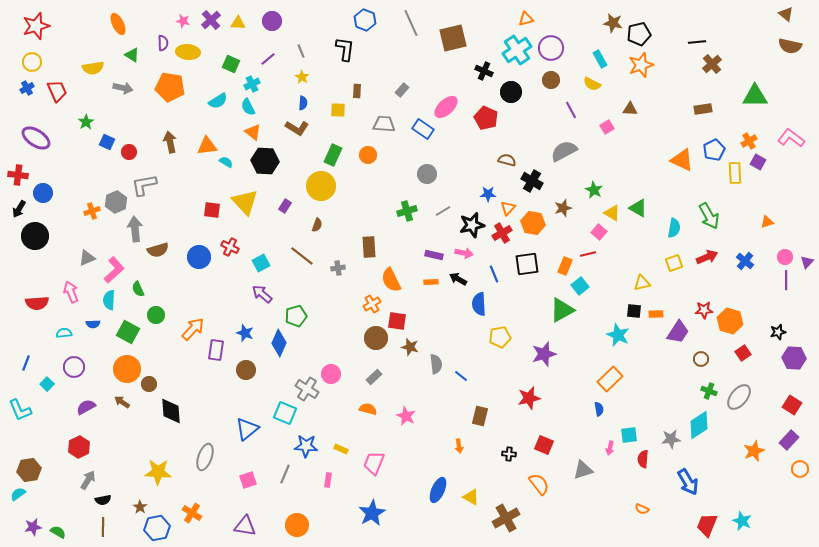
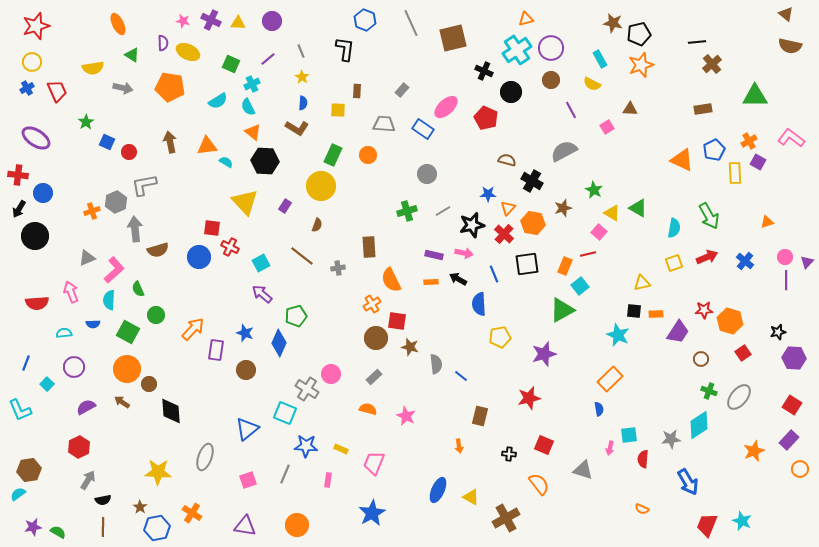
purple cross at (211, 20): rotated 24 degrees counterclockwise
yellow ellipse at (188, 52): rotated 20 degrees clockwise
red square at (212, 210): moved 18 px down
red cross at (502, 233): moved 2 px right, 1 px down; rotated 18 degrees counterclockwise
gray triangle at (583, 470): rotated 35 degrees clockwise
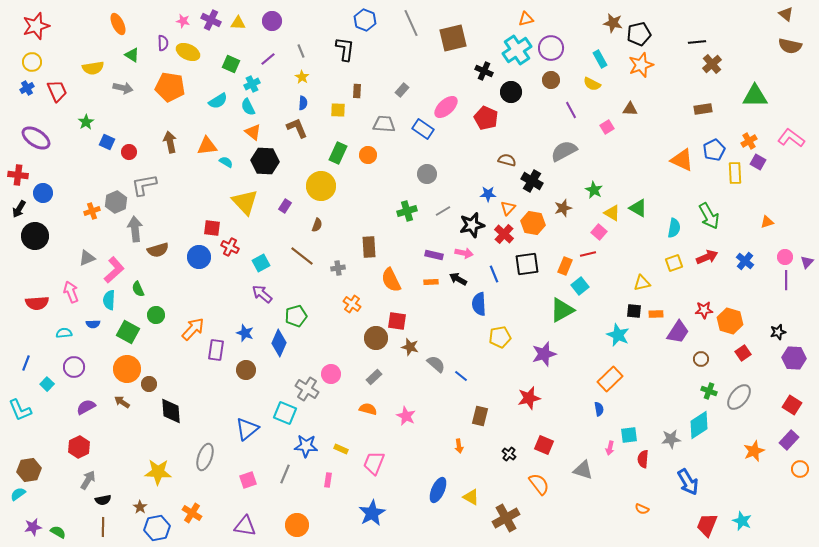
brown L-shape at (297, 128): rotated 145 degrees counterclockwise
green rectangle at (333, 155): moved 5 px right, 2 px up
orange cross at (372, 304): moved 20 px left; rotated 24 degrees counterclockwise
gray semicircle at (436, 364): rotated 42 degrees counterclockwise
black cross at (509, 454): rotated 32 degrees clockwise
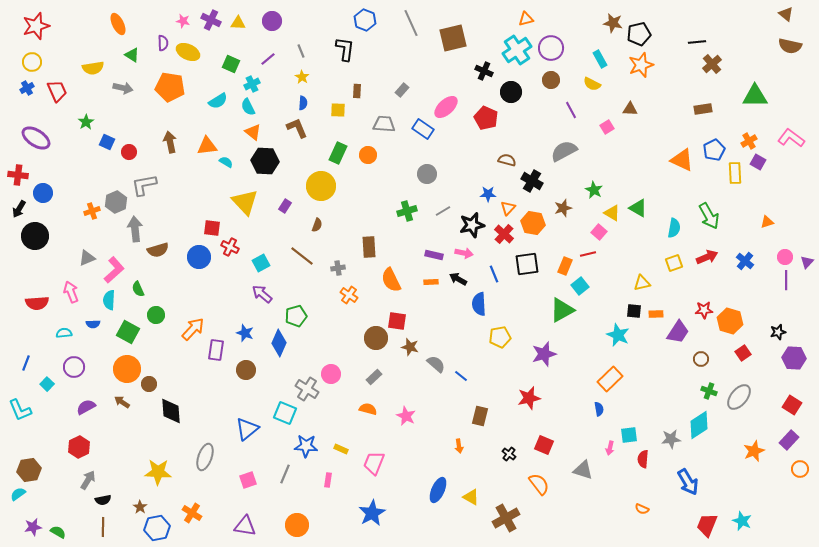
orange cross at (352, 304): moved 3 px left, 9 px up
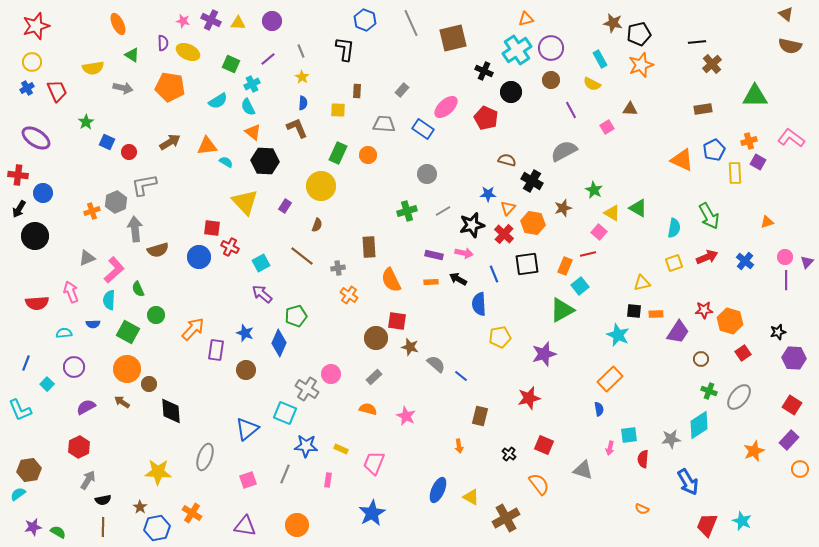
orange cross at (749, 141): rotated 14 degrees clockwise
brown arrow at (170, 142): rotated 70 degrees clockwise
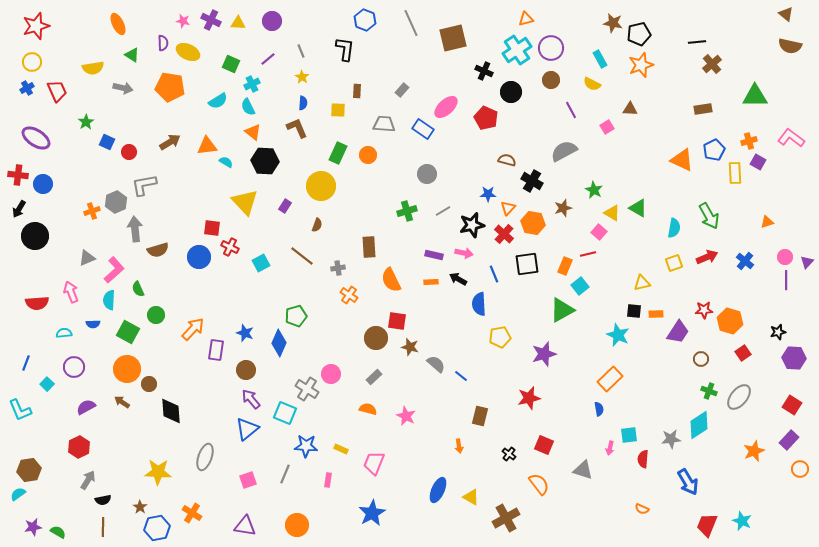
blue circle at (43, 193): moved 9 px up
purple arrow at (262, 294): moved 11 px left, 105 px down; rotated 10 degrees clockwise
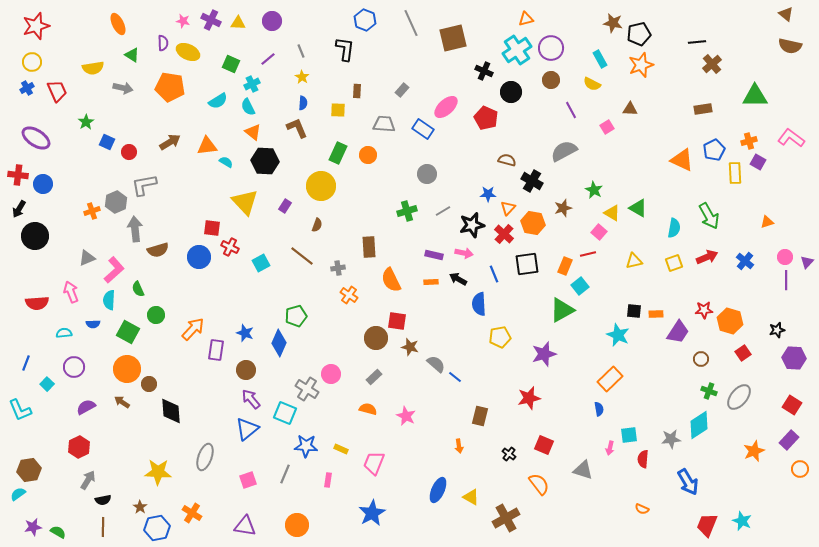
yellow triangle at (642, 283): moved 8 px left, 22 px up
black star at (778, 332): moved 1 px left, 2 px up
blue line at (461, 376): moved 6 px left, 1 px down
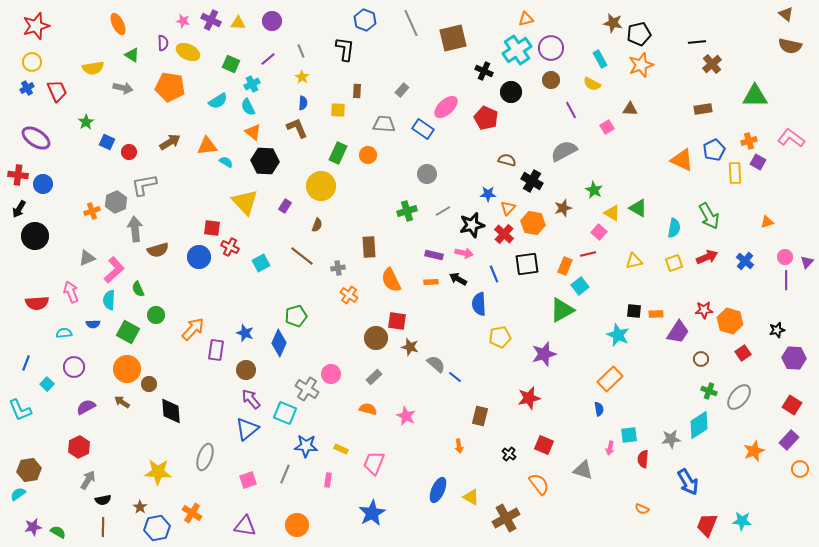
cyan star at (742, 521): rotated 18 degrees counterclockwise
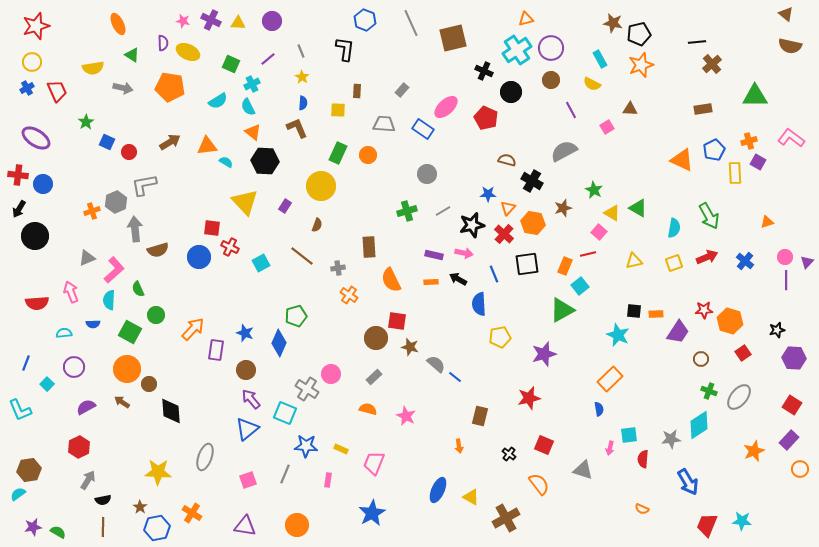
green square at (128, 332): moved 2 px right
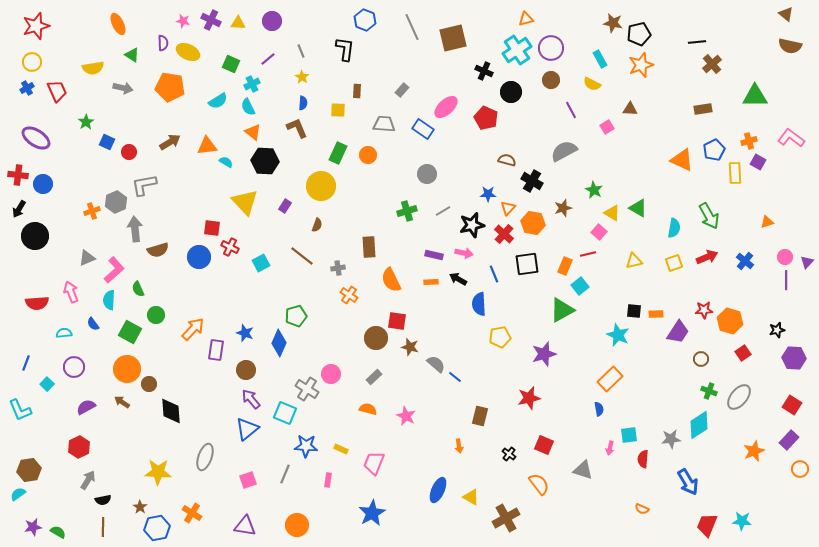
gray line at (411, 23): moved 1 px right, 4 px down
blue semicircle at (93, 324): rotated 56 degrees clockwise
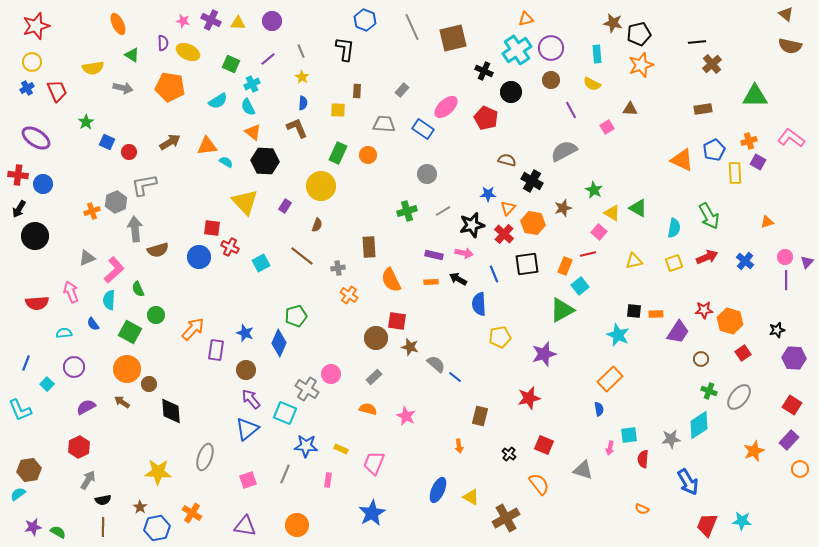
cyan rectangle at (600, 59): moved 3 px left, 5 px up; rotated 24 degrees clockwise
